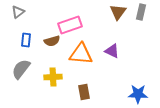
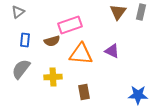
blue rectangle: moved 1 px left
blue star: moved 1 px down
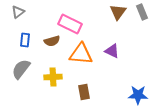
gray rectangle: moved 1 px right; rotated 35 degrees counterclockwise
pink rectangle: moved 1 px up; rotated 45 degrees clockwise
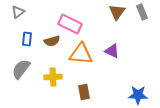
brown triangle: moved 1 px left
blue rectangle: moved 2 px right, 1 px up
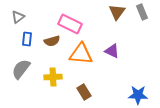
gray triangle: moved 5 px down
brown rectangle: rotated 21 degrees counterclockwise
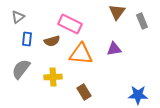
gray rectangle: moved 9 px down
purple triangle: moved 2 px right, 2 px up; rotated 35 degrees counterclockwise
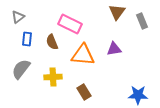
brown semicircle: moved 1 px down; rotated 84 degrees clockwise
orange triangle: moved 2 px right, 1 px down
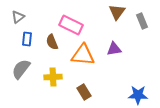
pink rectangle: moved 1 px right, 1 px down
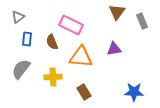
orange triangle: moved 2 px left, 2 px down
blue star: moved 4 px left, 3 px up
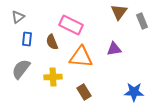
brown triangle: moved 2 px right
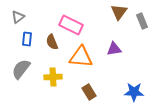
brown rectangle: moved 5 px right
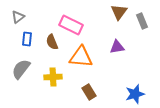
purple triangle: moved 3 px right, 2 px up
blue star: moved 1 px right, 2 px down; rotated 18 degrees counterclockwise
